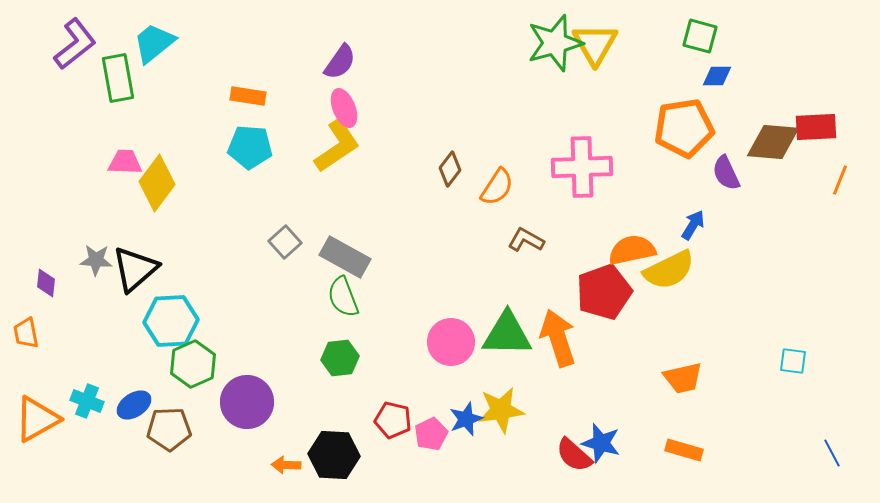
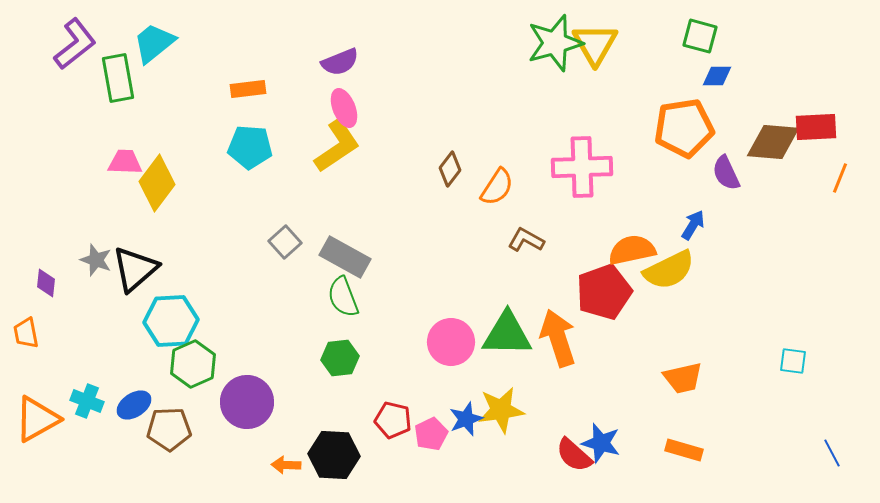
purple semicircle at (340, 62): rotated 33 degrees clockwise
orange rectangle at (248, 96): moved 7 px up; rotated 16 degrees counterclockwise
orange line at (840, 180): moved 2 px up
gray star at (96, 260): rotated 16 degrees clockwise
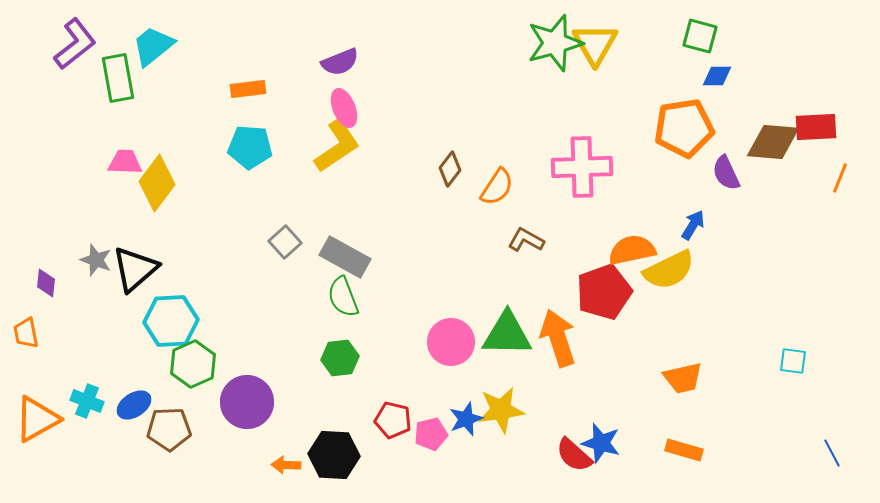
cyan trapezoid at (154, 43): moved 1 px left, 3 px down
pink pentagon at (431, 434): rotated 12 degrees clockwise
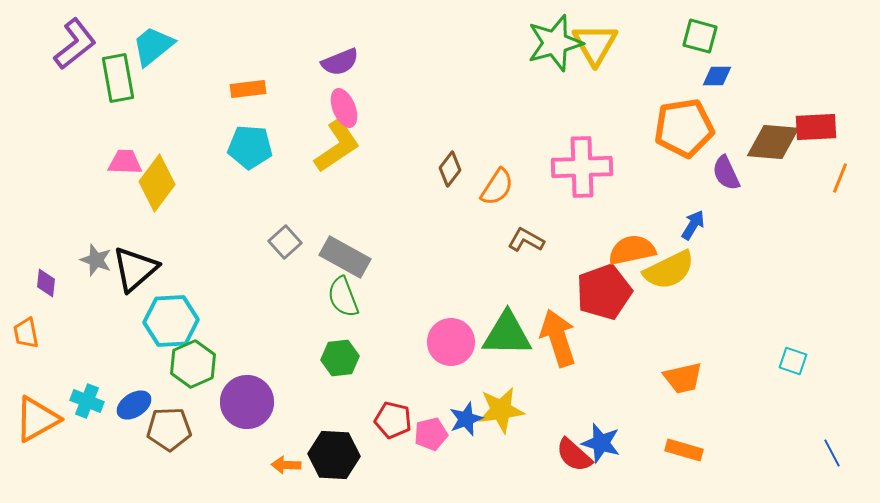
cyan square at (793, 361): rotated 12 degrees clockwise
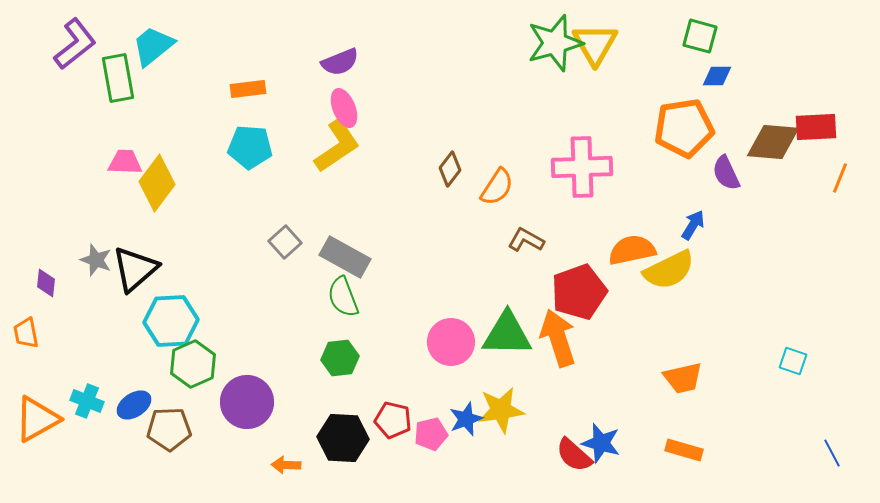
red pentagon at (604, 292): moved 25 px left
black hexagon at (334, 455): moved 9 px right, 17 px up
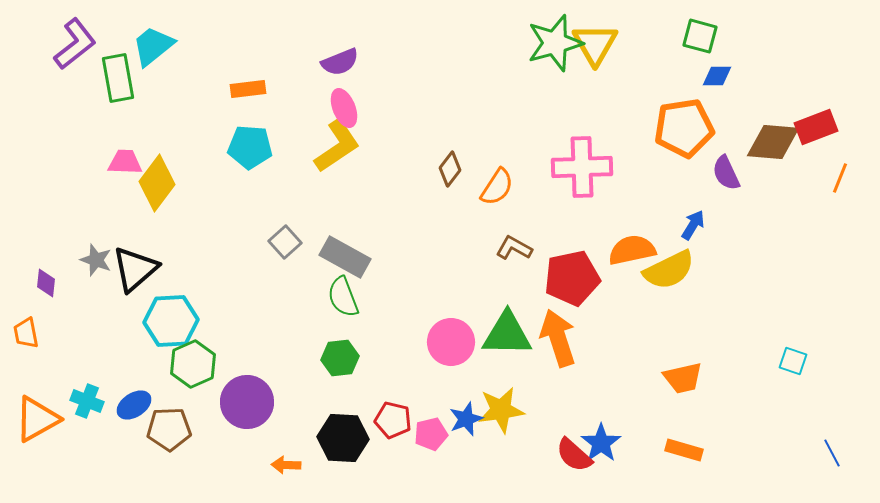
red rectangle at (816, 127): rotated 18 degrees counterclockwise
brown L-shape at (526, 240): moved 12 px left, 8 px down
red pentagon at (579, 292): moved 7 px left, 14 px up; rotated 8 degrees clockwise
blue star at (601, 443): rotated 21 degrees clockwise
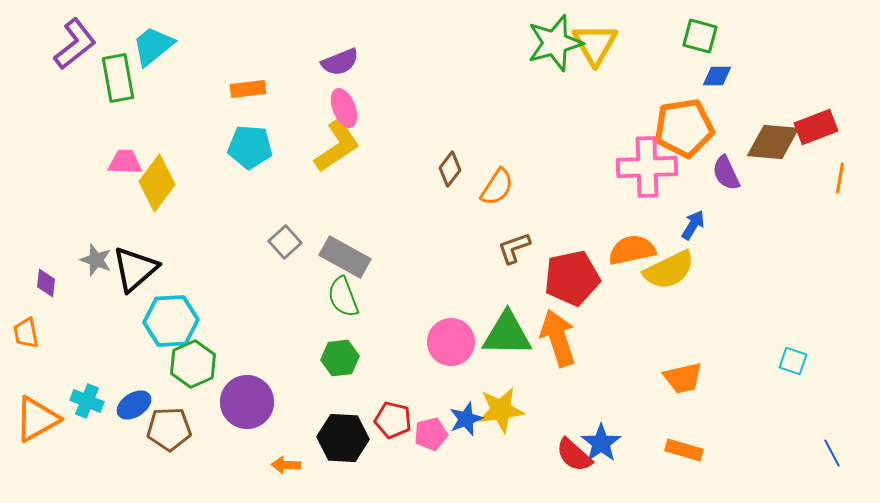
pink cross at (582, 167): moved 65 px right
orange line at (840, 178): rotated 12 degrees counterclockwise
brown L-shape at (514, 248): rotated 48 degrees counterclockwise
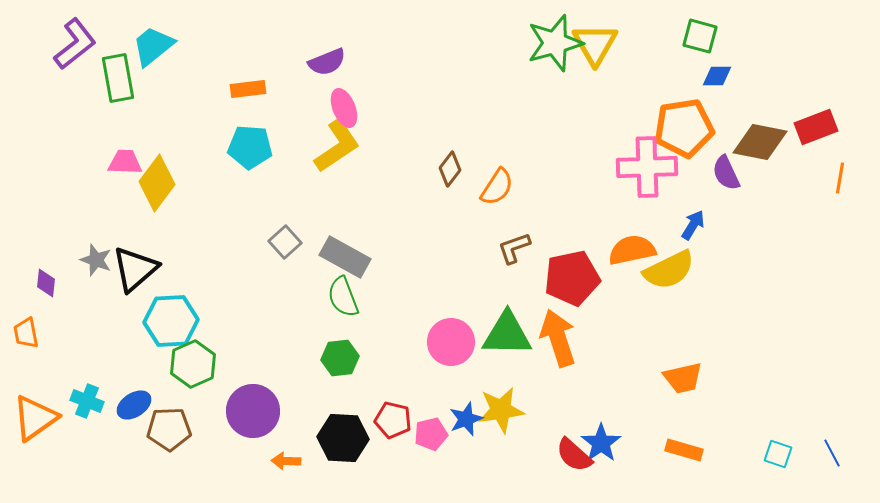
purple semicircle at (340, 62): moved 13 px left
brown diamond at (773, 142): moved 13 px left; rotated 6 degrees clockwise
cyan square at (793, 361): moved 15 px left, 93 px down
purple circle at (247, 402): moved 6 px right, 9 px down
orange triangle at (37, 419): moved 2 px left, 1 px up; rotated 6 degrees counterclockwise
orange arrow at (286, 465): moved 4 px up
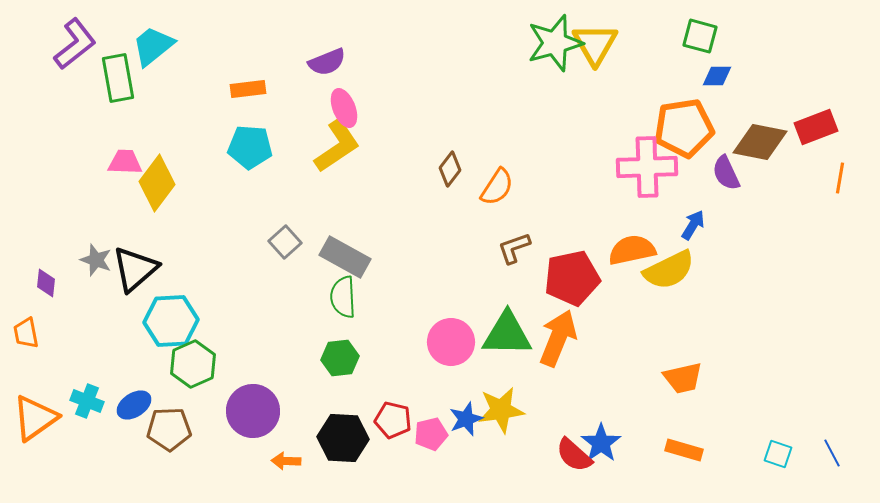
green semicircle at (343, 297): rotated 18 degrees clockwise
orange arrow at (558, 338): rotated 40 degrees clockwise
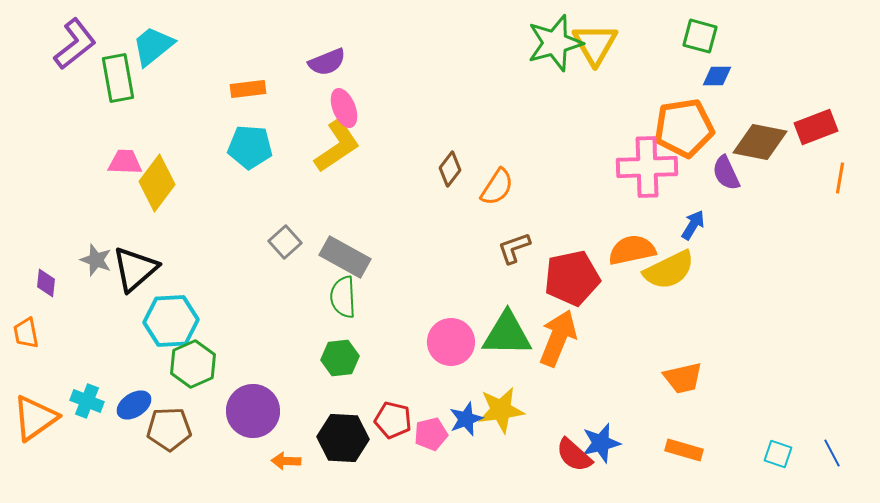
blue star at (601, 443): rotated 21 degrees clockwise
